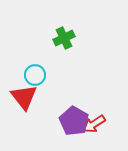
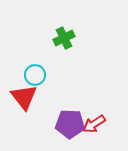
purple pentagon: moved 4 px left, 3 px down; rotated 28 degrees counterclockwise
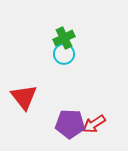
cyan circle: moved 29 px right, 21 px up
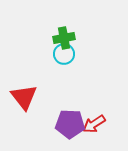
green cross: rotated 15 degrees clockwise
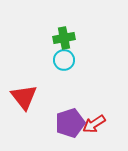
cyan circle: moved 6 px down
purple pentagon: moved 1 px up; rotated 20 degrees counterclockwise
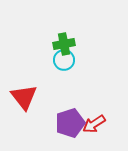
green cross: moved 6 px down
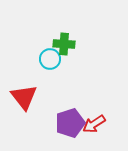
green cross: rotated 15 degrees clockwise
cyan circle: moved 14 px left, 1 px up
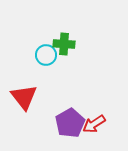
cyan circle: moved 4 px left, 4 px up
purple pentagon: rotated 12 degrees counterclockwise
